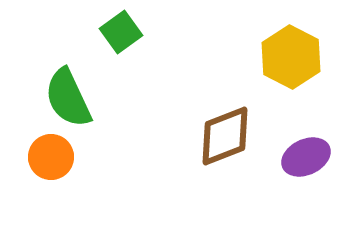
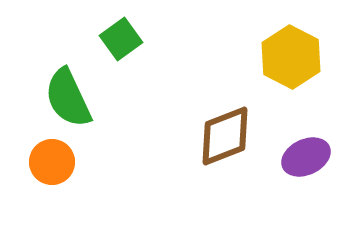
green square: moved 7 px down
orange circle: moved 1 px right, 5 px down
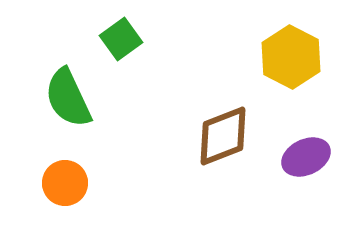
brown diamond: moved 2 px left
orange circle: moved 13 px right, 21 px down
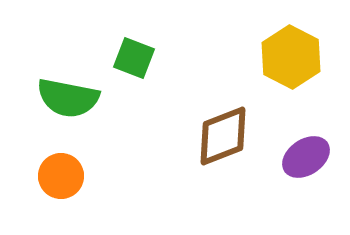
green square: moved 13 px right, 19 px down; rotated 33 degrees counterclockwise
green semicircle: rotated 54 degrees counterclockwise
purple ellipse: rotated 9 degrees counterclockwise
orange circle: moved 4 px left, 7 px up
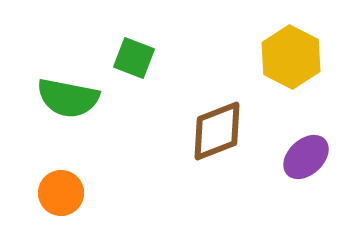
brown diamond: moved 6 px left, 5 px up
purple ellipse: rotated 9 degrees counterclockwise
orange circle: moved 17 px down
